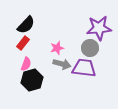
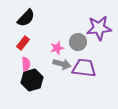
black semicircle: moved 7 px up
gray circle: moved 12 px left, 6 px up
pink semicircle: rotated 24 degrees counterclockwise
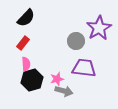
purple star: rotated 25 degrees counterclockwise
gray circle: moved 2 px left, 1 px up
pink star: moved 31 px down
gray arrow: moved 2 px right, 27 px down
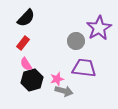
pink semicircle: rotated 152 degrees clockwise
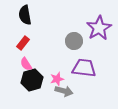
black semicircle: moved 1 px left, 3 px up; rotated 126 degrees clockwise
gray circle: moved 2 px left
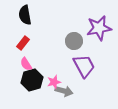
purple star: rotated 20 degrees clockwise
purple trapezoid: moved 2 px up; rotated 55 degrees clockwise
pink star: moved 3 px left, 3 px down
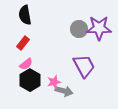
purple star: rotated 10 degrees clockwise
gray circle: moved 5 px right, 12 px up
pink semicircle: rotated 96 degrees counterclockwise
black hexagon: moved 2 px left; rotated 15 degrees counterclockwise
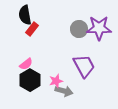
red rectangle: moved 9 px right, 14 px up
pink star: moved 2 px right, 1 px up
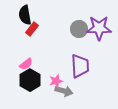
purple trapezoid: moved 4 px left; rotated 25 degrees clockwise
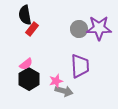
black hexagon: moved 1 px left, 1 px up
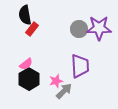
gray arrow: rotated 60 degrees counterclockwise
